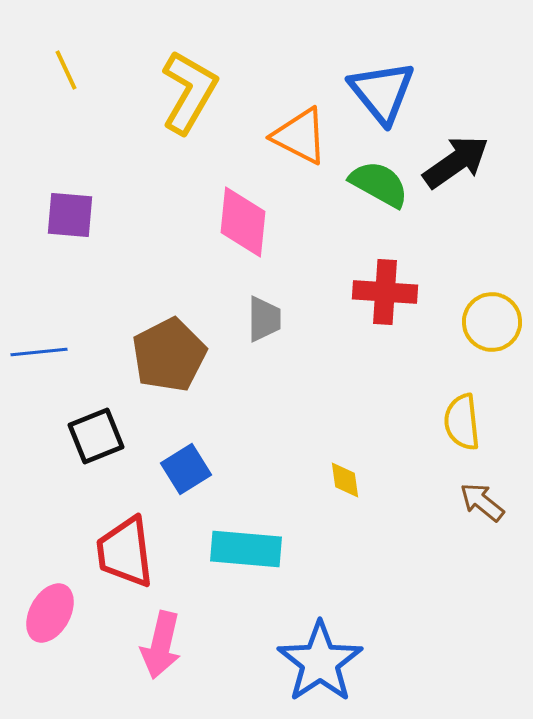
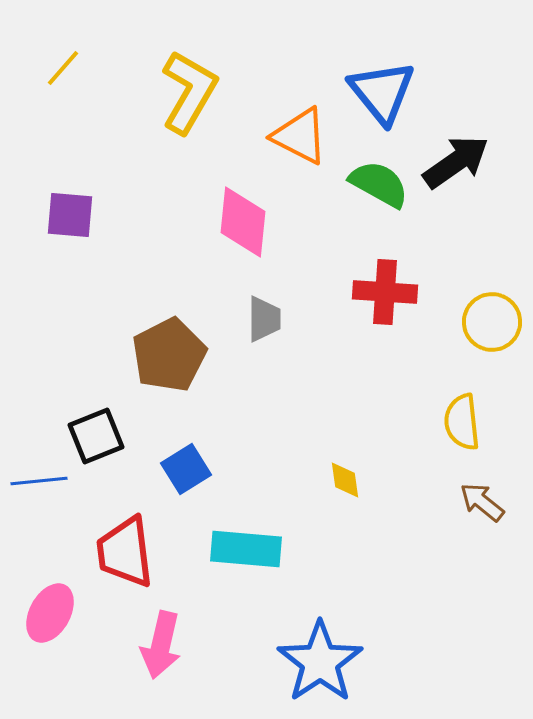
yellow line: moved 3 px left, 2 px up; rotated 66 degrees clockwise
blue line: moved 129 px down
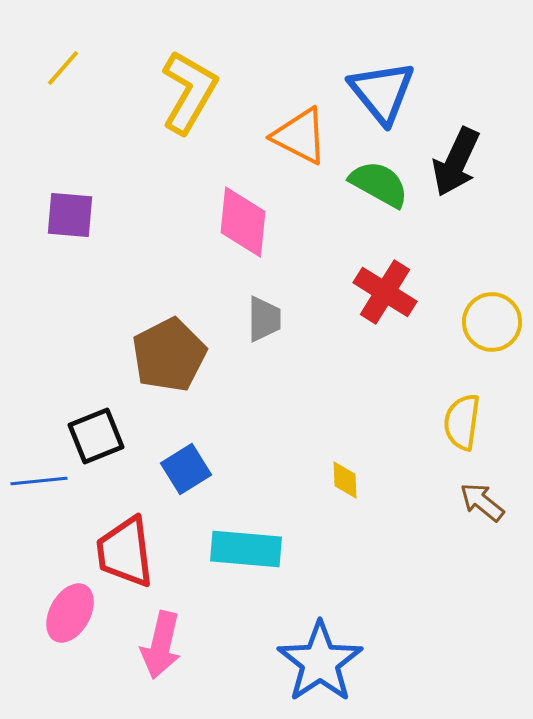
black arrow: rotated 150 degrees clockwise
red cross: rotated 28 degrees clockwise
yellow semicircle: rotated 14 degrees clockwise
yellow diamond: rotated 6 degrees clockwise
pink ellipse: moved 20 px right
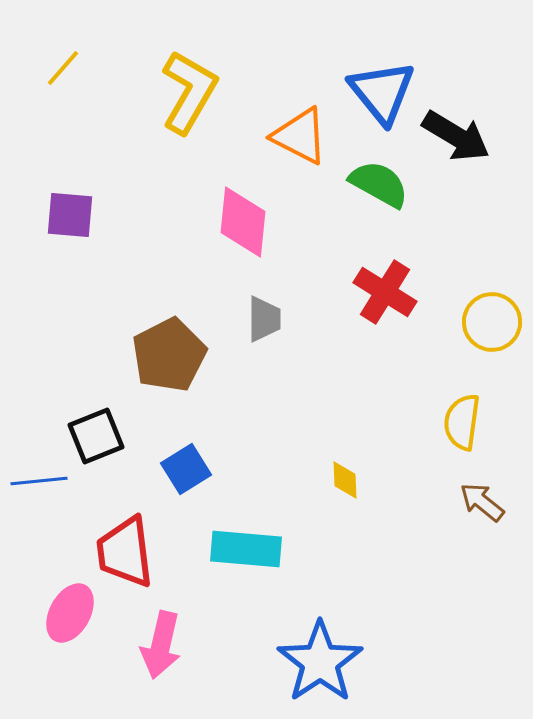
black arrow: moved 26 px up; rotated 84 degrees counterclockwise
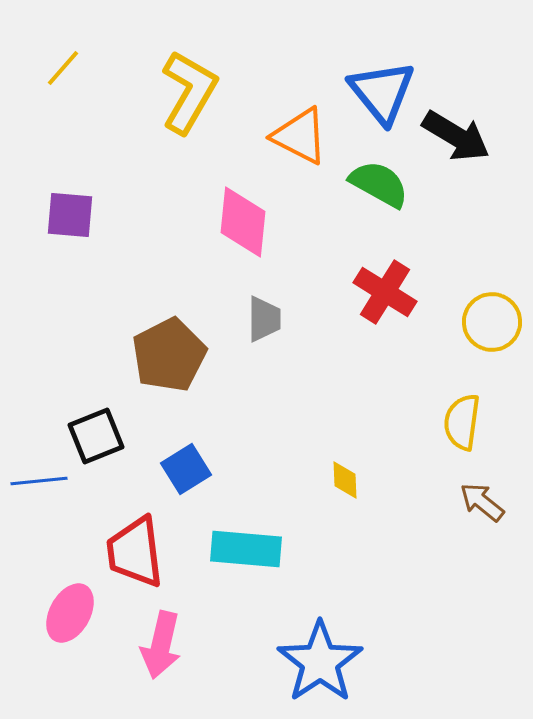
red trapezoid: moved 10 px right
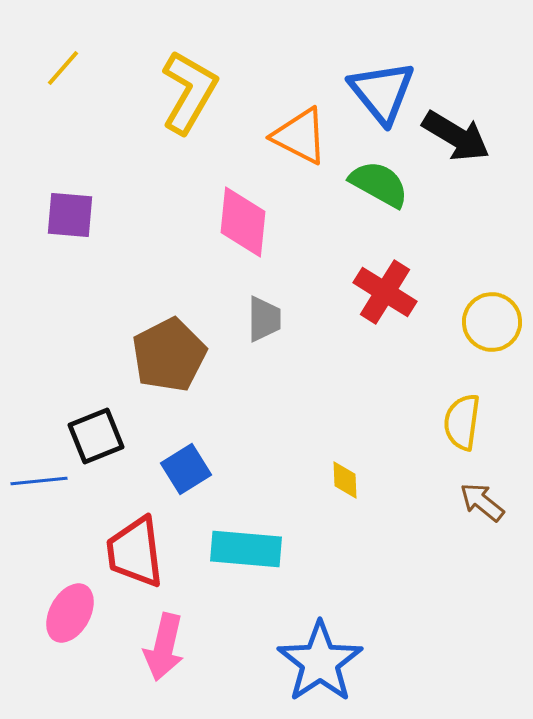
pink arrow: moved 3 px right, 2 px down
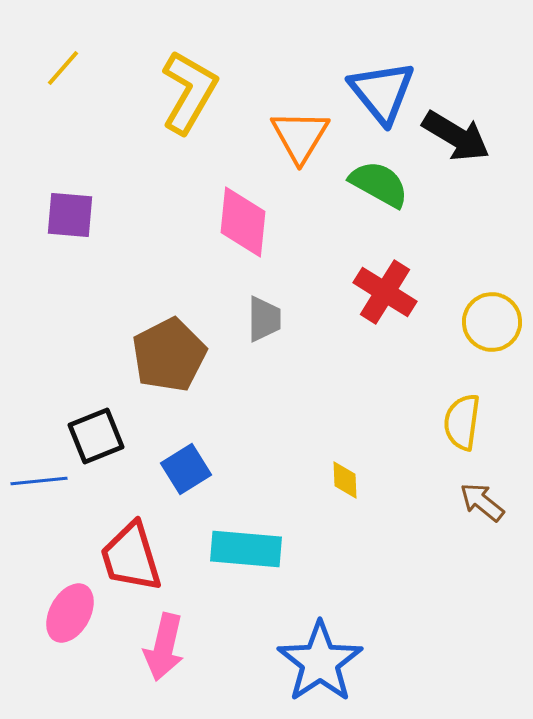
orange triangle: rotated 34 degrees clockwise
red trapezoid: moved 4 px left, 5 px down; rotated 10 degrees counterclockwise
